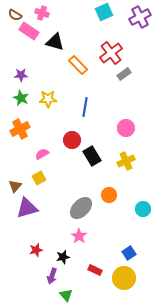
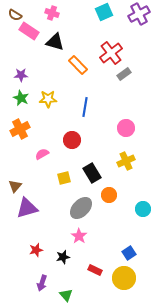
pink cross: moved 10 px right
purple cross: moved 1 px left, 3 px up
black rectangle: moved 17 px down
yellow square: moved 25 px right; rotated 16 degrees clockwise
purple arrow: moved 10 px left, 7 px down
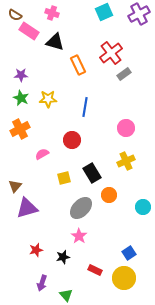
orange rectangle: rotated 18 degrees clockwise
cyan circle: moved 2 px up
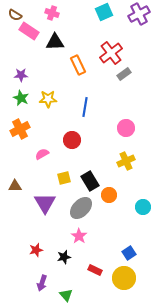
black triangle: rotated 18 degrees counterclockwise
black rectangle: moved 2 px left, 8 px down
brown triangle: rotated 48 degrees clockwise
purple triangle: moved 18 px right, 5 px up; rotated 45 degrees counterclockwise
black star: moved 1 px right
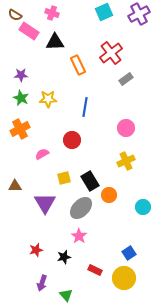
gray rectangle: moved 2 px right, 5 px down
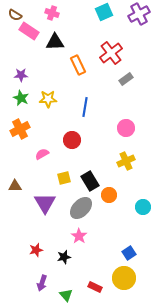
red rectangle: moved 17 px down
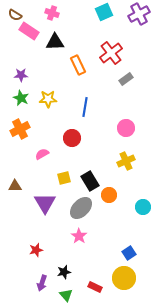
red circle: moved 2 px up
black star: moved 15 px down
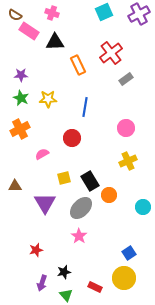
yellow cross: moved 2 px right
